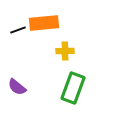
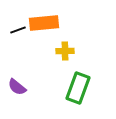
green rectangle: moved 5 px right
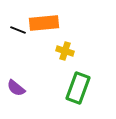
black line: rotated 42 degrees clockwise
yellow cross: rotated 18 degrees clockwise
purple semicircle: moved 1 px left, 1 px down
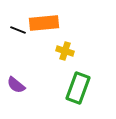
purple semicircle: moved 3 px up
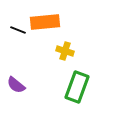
orange rectangle: moved 1 px right, 1 px up
green rectangle: moved 1 px left, 1 px up
